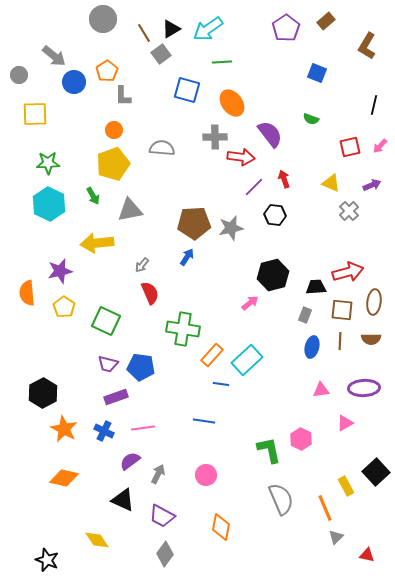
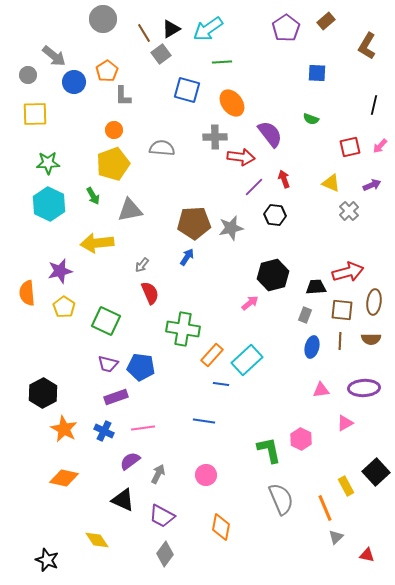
blue square at (317, 73): rotated 18 degrees counterclockwise
gray circle at (19, 75): moved 9 px right
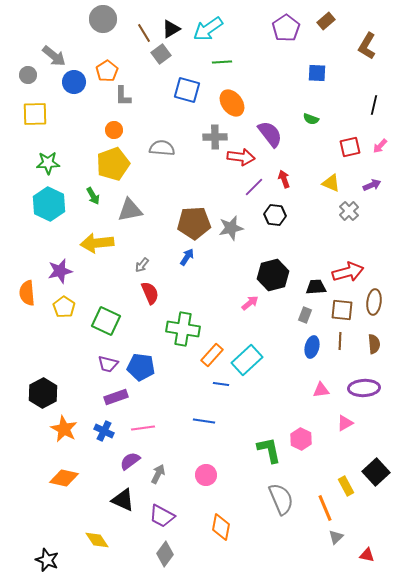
brown semicircle at (371, 339): moved 3 px right, 5 px down; rotated 96 degrees counterclockwise
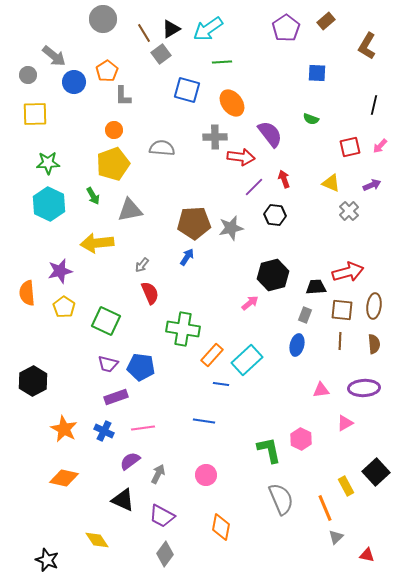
brown ellipse at (374, 302): moved 4 px down
blue ellipse at (312, 347): moved 15 px left, 2 px up
black hexagon at (43, 393): moved 10 px left, 12 px up
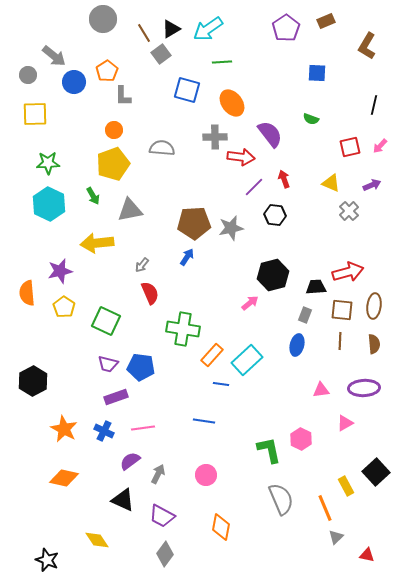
brown rectangle at (326, 21): rotated 18 degrees clockwise
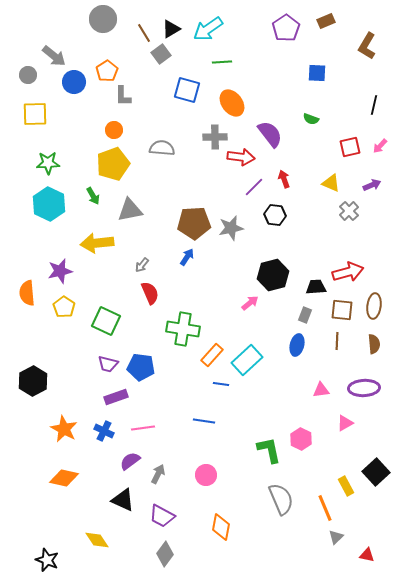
brown line at (340, 341): moved 3 px left
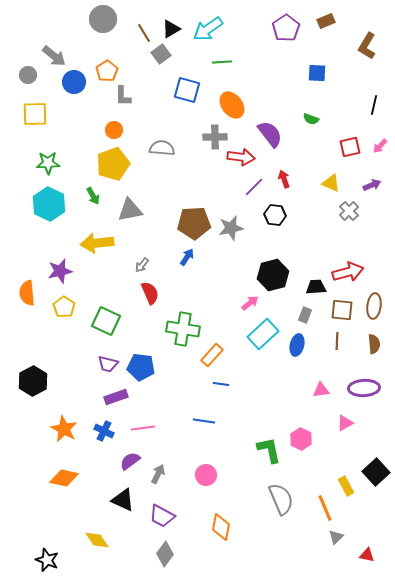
orange ellipse at (232, 103): moved 2 px down
cyan rectangle at (247, 360): moved 16 px right, 26 px up
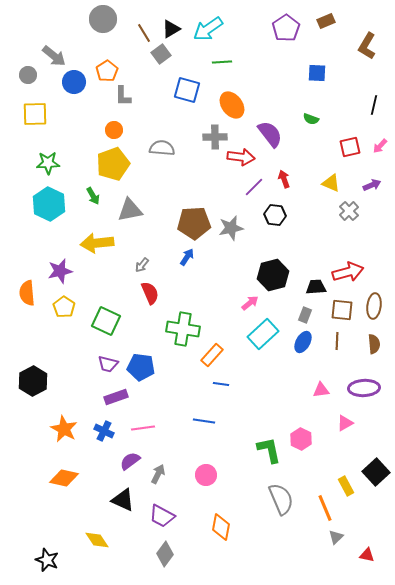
blue ellipse at (297, 345): moved 6 px right, 3 px up; rotated 15 degrees clockwise
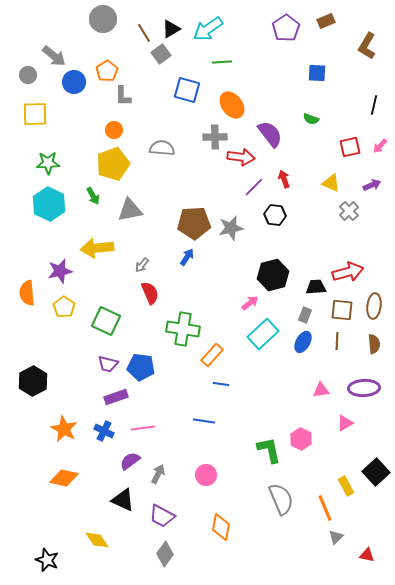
yellow arrow at (97, 243): moved 5 px down
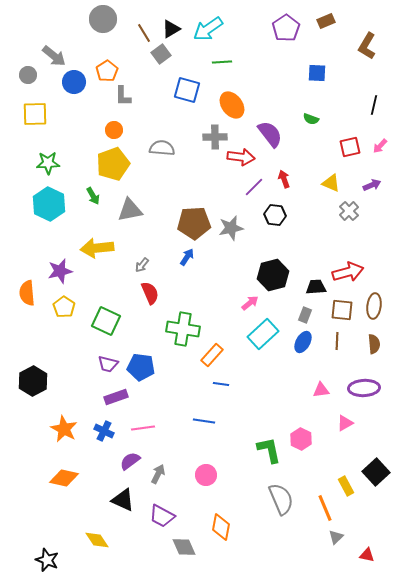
gray diamond at (165, 554): moved 19 px right, 7 px up; rotated 60 degrees counterclockwise
